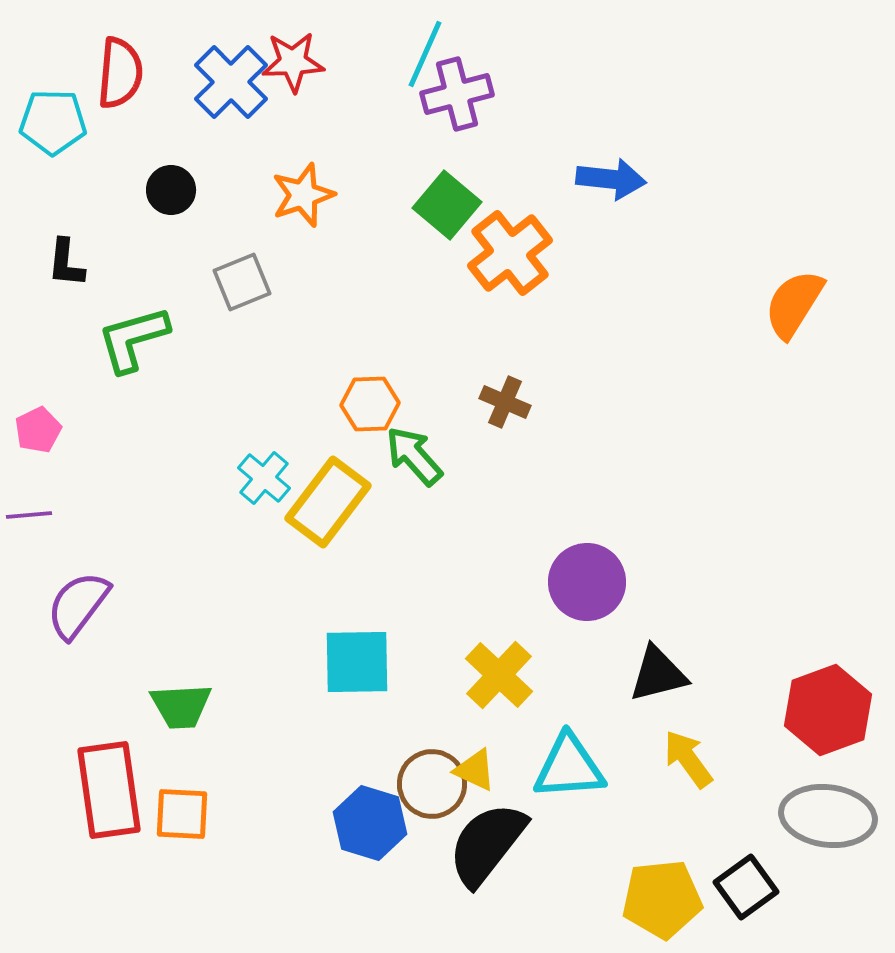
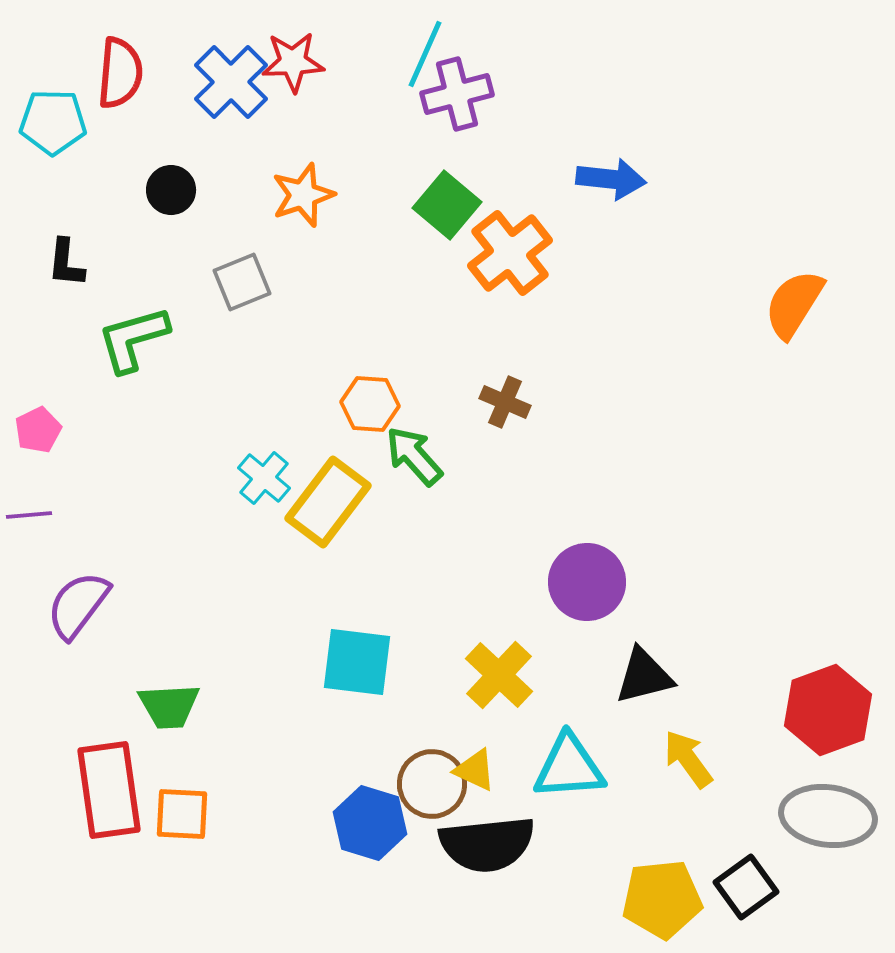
orange hexagon: rotated 6 degrees clockwise
cyan square: rotated 8 degrees clockwise
black triangle: moved 14 px left, 2 px down
green trapezoid: moved 12 px left
black semicircle: rotated 134 degrees counterclockwise
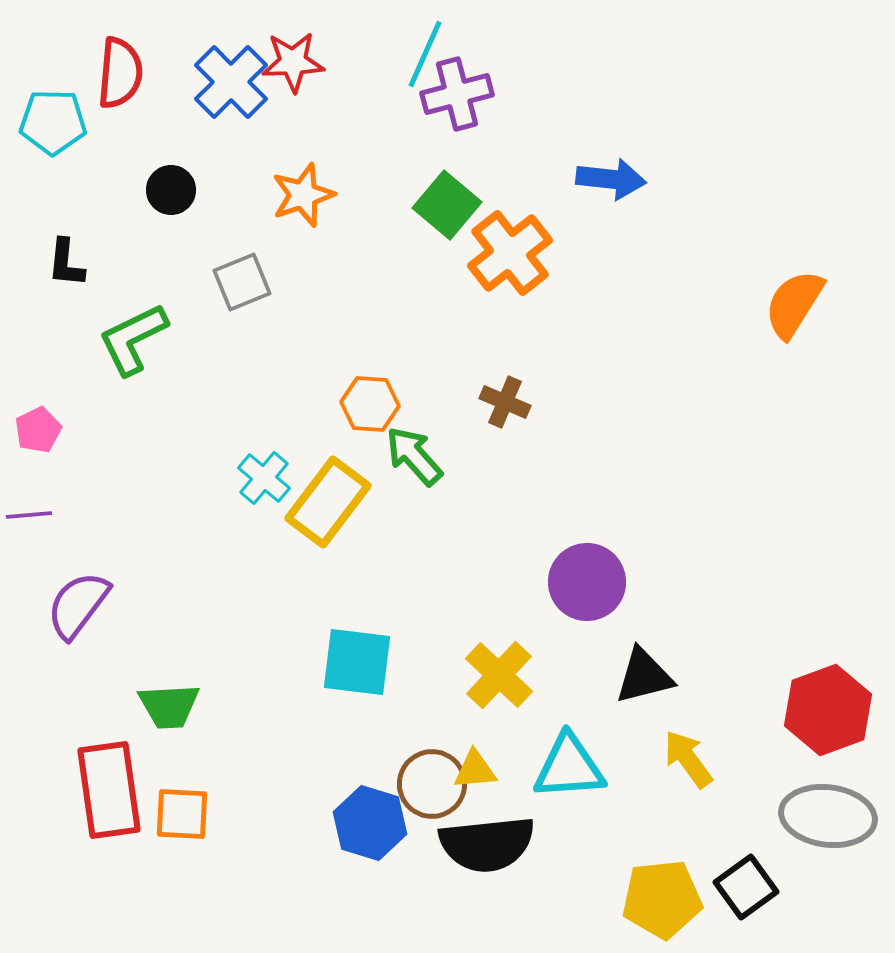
green L-shape: rotated 10 degrees counterclockwise
yellow triangle: rotated 30 degrees counterclockwise
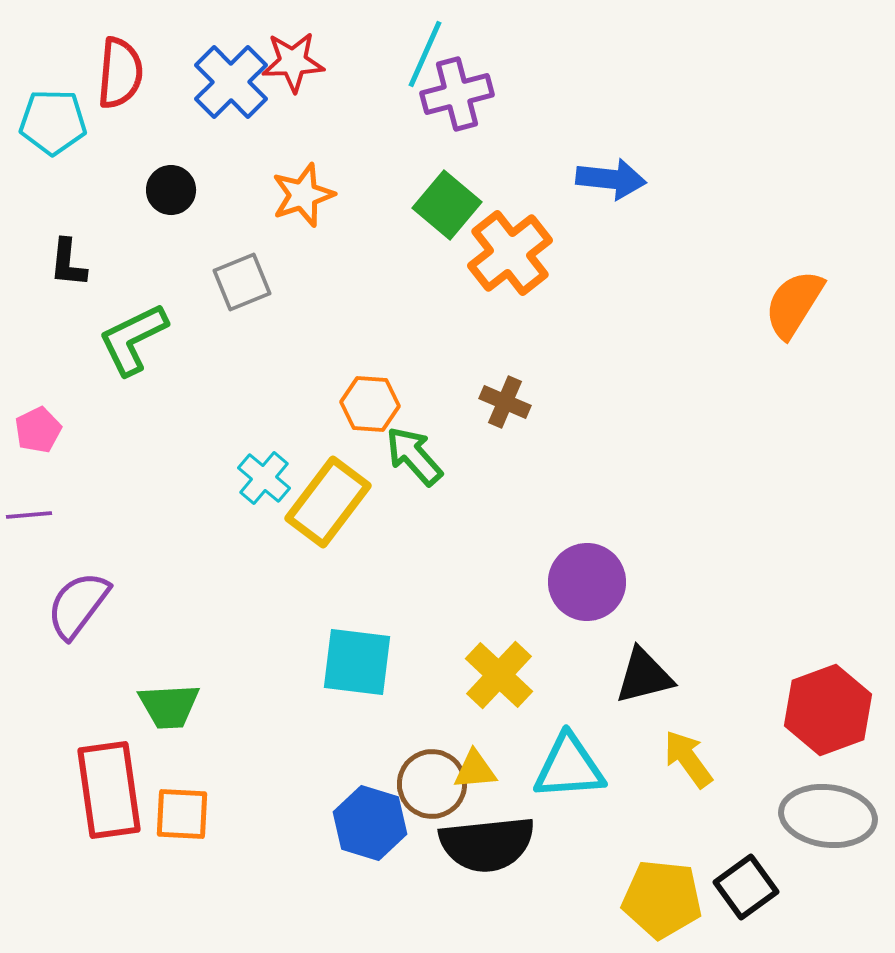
black L-shape: moved 2 px right
yellow pentagon: rotated 12 degrees clockwise
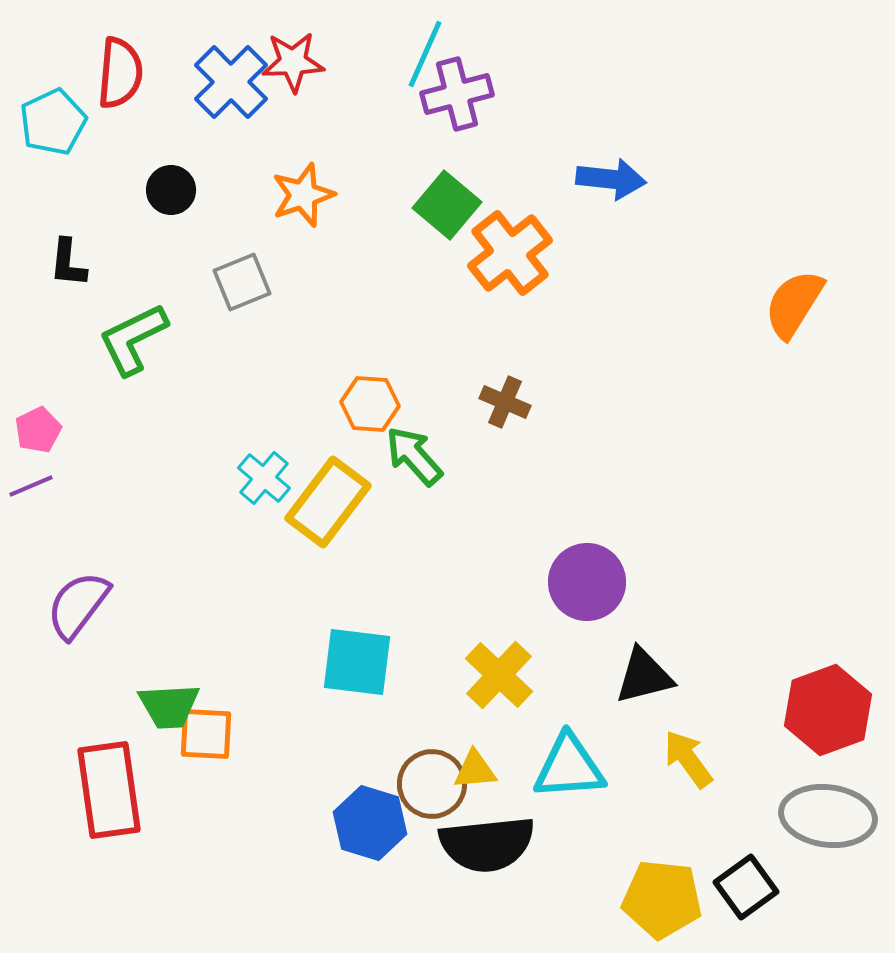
cyan pentagon: rotated 26 degrees counterclockwise
purple line: moved 2 px right, 29 px up; rotated 18 degrees counterclockwise
orange square: moved 24 px right, 80 px up
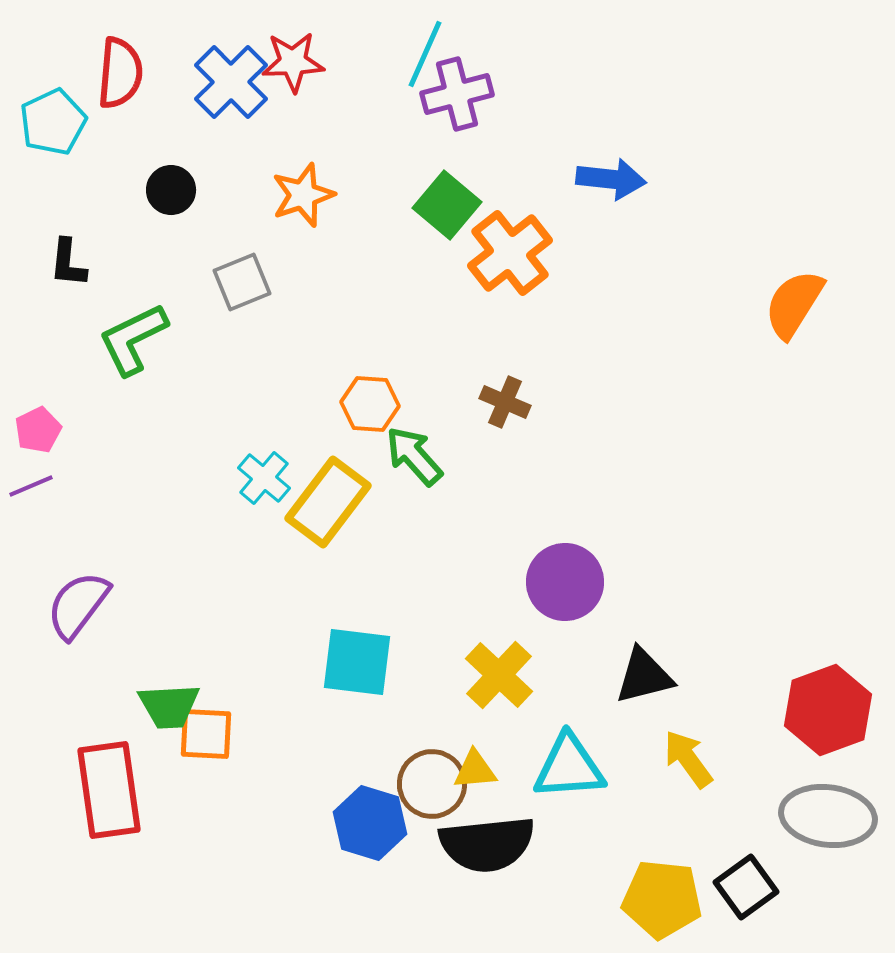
purple circle: moved 22 px left
